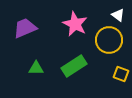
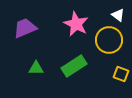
pink star: moved 1 px right
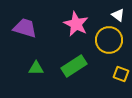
purple trapezoid: rotated 40 degrees clockwise
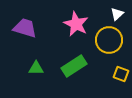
white triangle: moved 1 px left, 1 px up; rotated 40 degrees clockwise
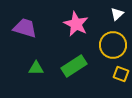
yellow circle: moved 4 px right, 5 px down
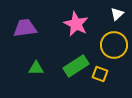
purple trapezoid: rotated 25 degrees counterclockwise
yellow circle: moved 1 px right
green rectangle: moved 2 px right
yellow square: moved 21 px left
